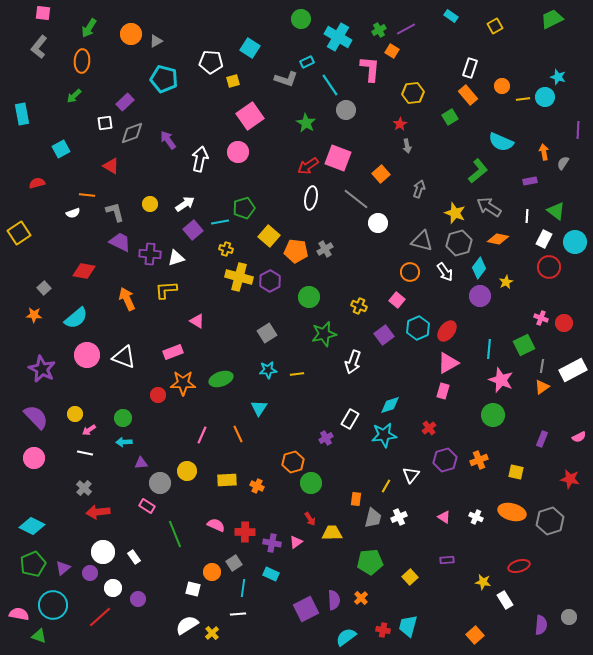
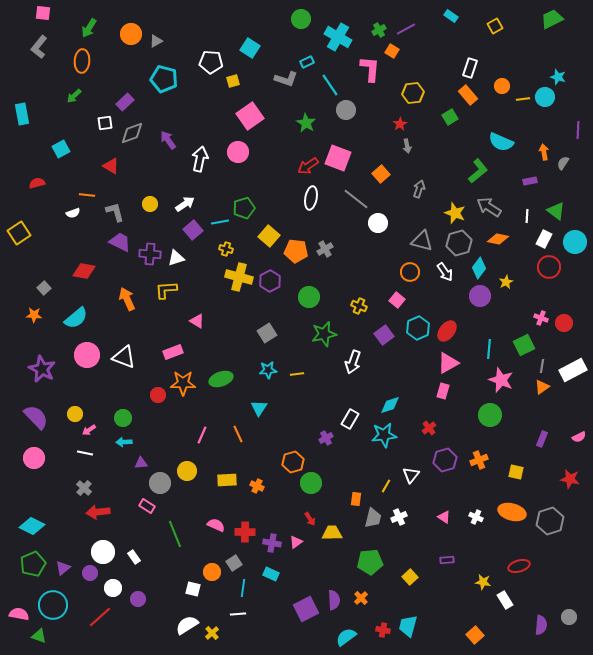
green circle at (493, 415): moved 3 px left
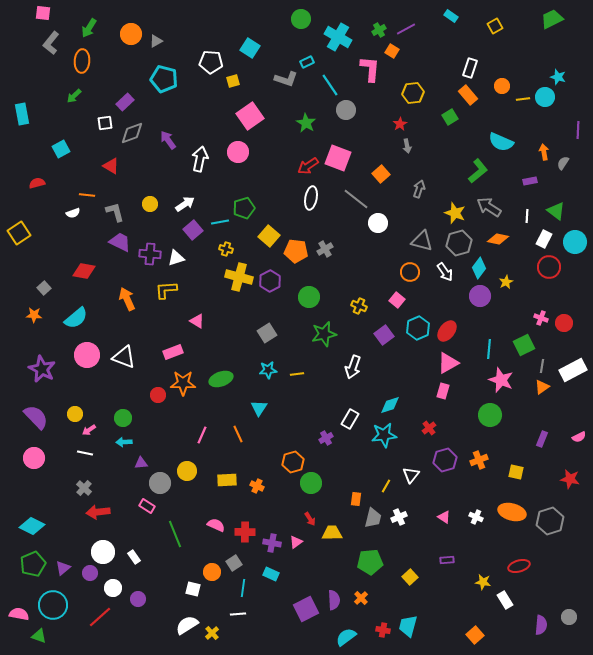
gray L-shape at (39, 47): moved 12 px right, 4 px up
white arrow at (353, 362): moved 5 px down
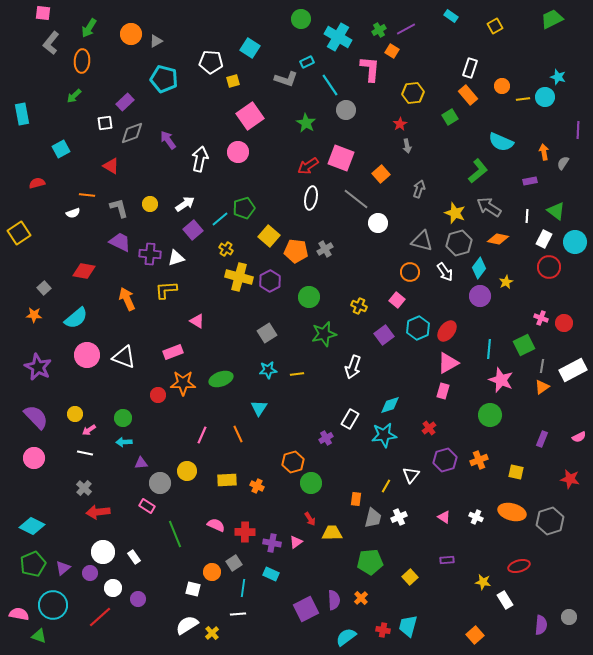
pink square at (338, 158): moved 3 px right
gray L-shape at (115, 212): moved 4 px right, 4 px up
cyan line at (220, 222): moved 3 px up; rotated 30 degrees counterclockwise
yellow cross at (226, 249): rotated 16 degrees clockwise
purple star at (42, 369): moved 4 px left, 2 px up
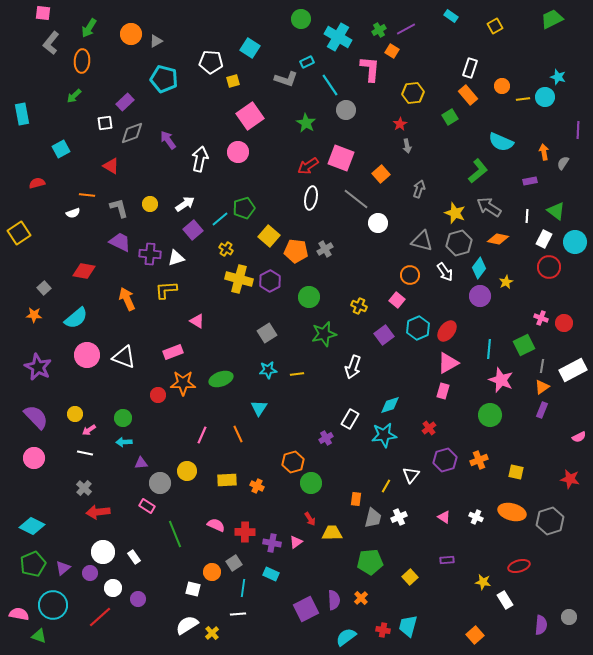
orange circle at (410, 272): moved 3 px down
yellow cross at (239, 277): moved 2 px down
purple rectangle at (542, 439): moved 29 px up
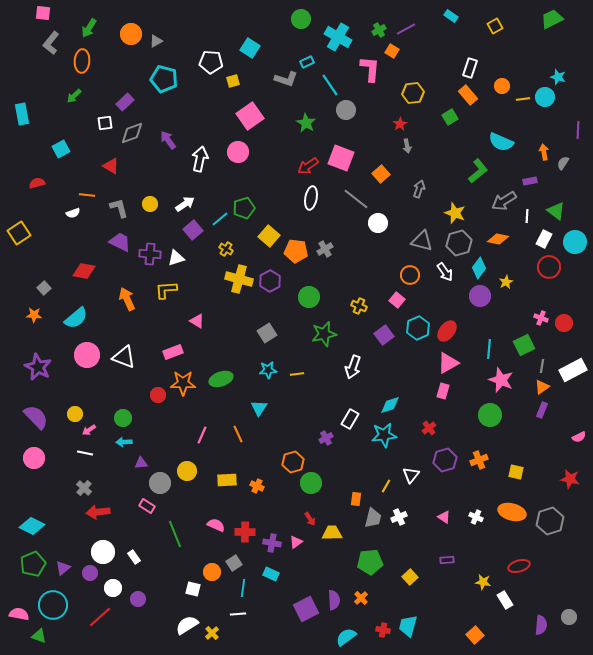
gray arrow at (489, 207): moved 15 px right, 6 px up; rotated 65 degrees counterclockwise
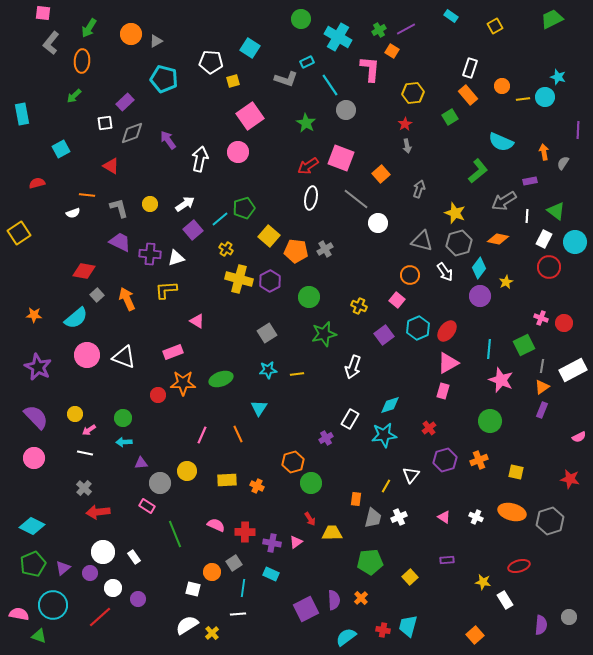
red star at (400, 124): moved 5 px right
gray square at (44, 288): moved 53 px right, 7 px down
green circle at (490, 415): moved 6 px down
